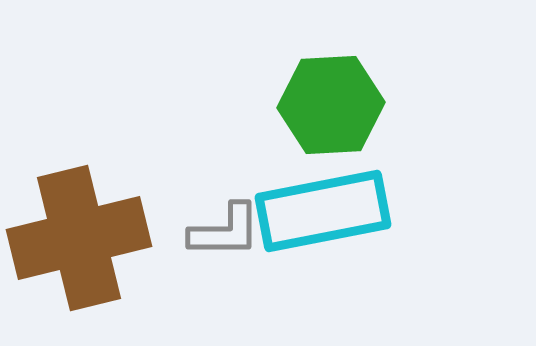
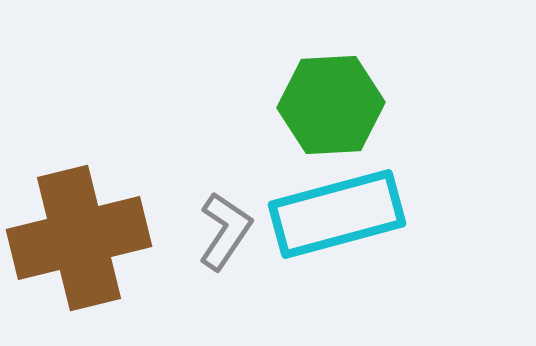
cyan rectangle: moved 14 px right, 3 px down; rotated 4 degrees counterclockwise
gray L-shape: rotated 56 degrees counterclockwise
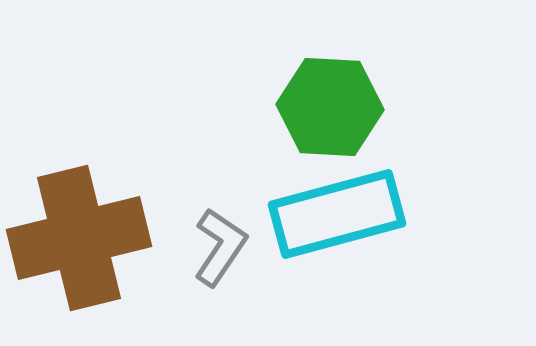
green hexagon: moved 1 px left, 2 px down; rotated 6 degrees clockwise
gray L-shape: moved 5 px left, 16 px down
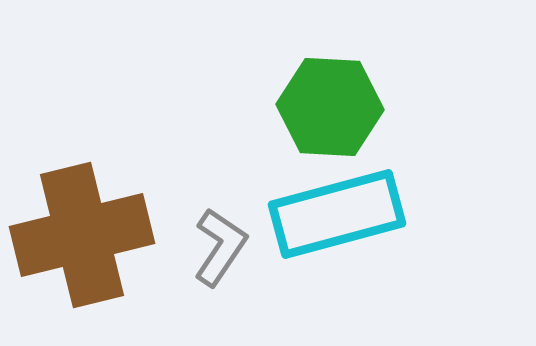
brown cross: moved 3 px right, 3 px up
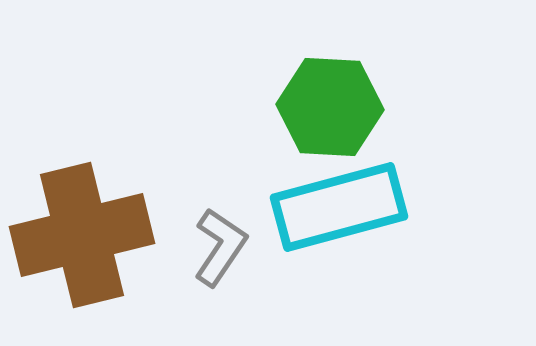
cyan rectangle: moved 2 px right, 7 px up
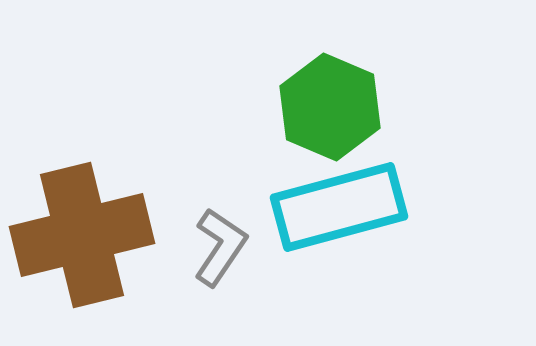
green hexagon: rotated 20 degrees clockwise
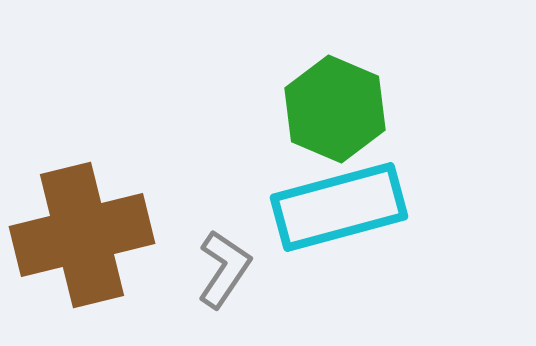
green hexagon: moved 5 px right, 2 px down
gray L-shape: moved 4 px right, 22 px down
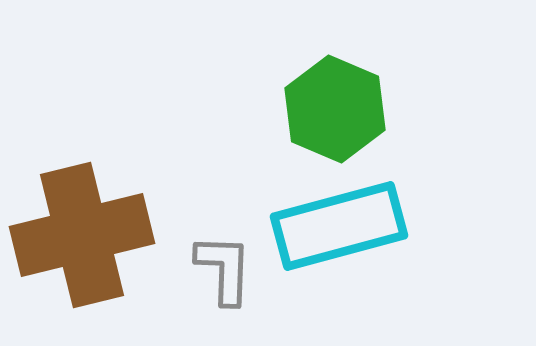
cyan rectangle: moved 19 px down
gray L-shape: rotated 32 degrees counterclockwise
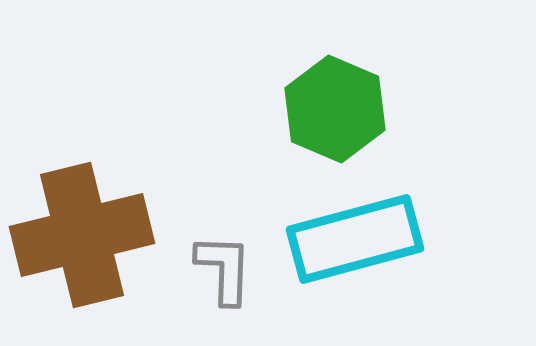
cyan rectangle: moved 16 px right, 13 px down
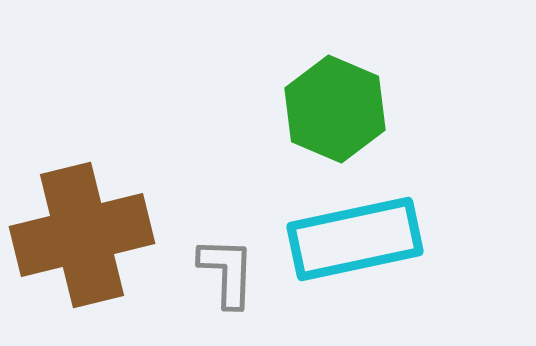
cyan rectangle: rotated 3 degrees clockwise
gray L-shape: moved 3 px right, 3 px down
